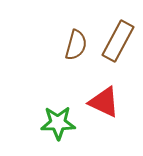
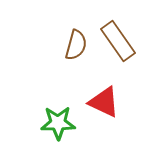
brown rectangle: rotated 63 degrees counterclockwise
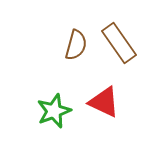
brown rectangle: moved 1 px right, 2 px down
green star: moved 4 px left, 12 px up; rotated 20 degrees counterclockwise
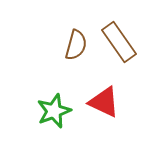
brown rectangle: moved 1 px up
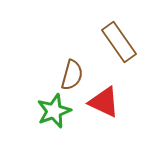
brown semicircle: moved 4 px left, 30 px down
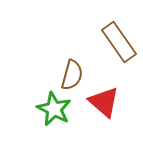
red triangle: rotated 16 degrees clockwise
green star: moved 2 px up; rotated 24 degrees counterclockwise
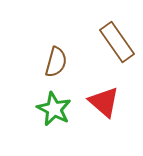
brown rectangle: moved 2 px left
brown semicircle: moved 16 px left, 13 px up
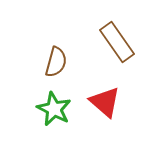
red triangle: moved 1 px right
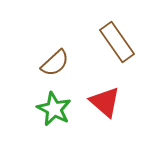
brown semicircle: moved 1 px left, 1 px down; rotated 32 degrees clockwise
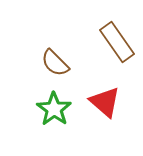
brown semicircle: rotated 88 degrees clockwise
green star: rotated 8 degrees clockwise
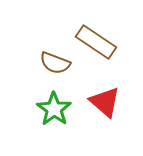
brown rectangle: moved 21 px left; rotated 21 degrees counterclockwise
brown semicircle: rotated 24 degrees counterclockwise
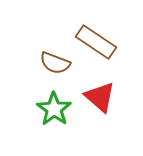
red triangle: moved 5 px left, 5 px up
